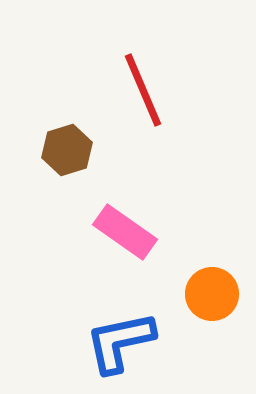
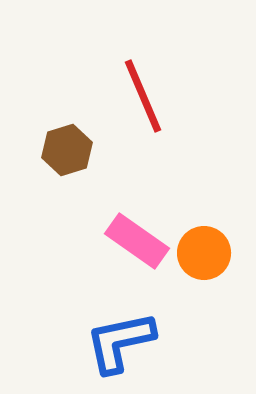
red line: moved 6 px down
pink rectangle: moved 12 px right, 9 px down
orange circle: moved 8 px left, 41 px up
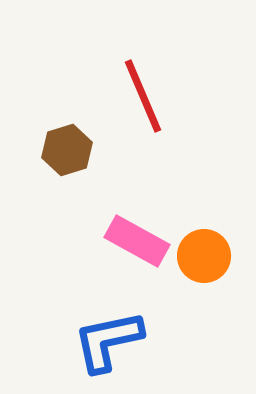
pink rectangle: rotated 6 degrees counterclockwise
orange circle: moved 3 px down
blue L-shape: moved 12 px left, 1 px up
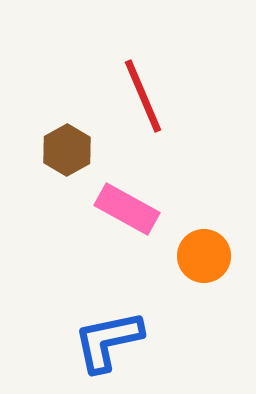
brown hexagon: rotated 12 degrees counterclockwise
pink rectangle: moved 10 px left, 32 px up
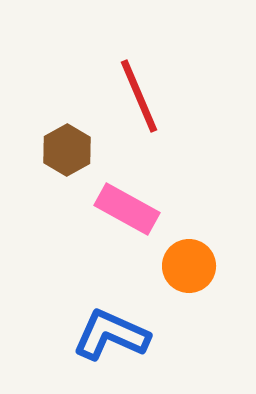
red line: moved 4 px left
orange circle: moved 15 px left, 10 px down
blue L-shape: moved 3 px right, 6 px up; rotated 36 degrees clockwise
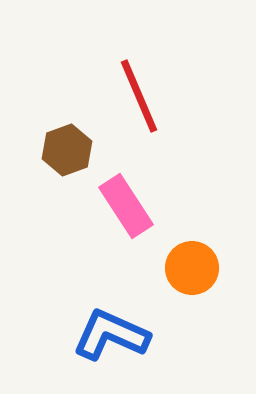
brown hexagon: rotated 9 degrees clockwise
pink rectangle: moved 1 px left, 3 px up; rotated 28 degrees clockwise
orange circle: moved 3 px right, 2 px down
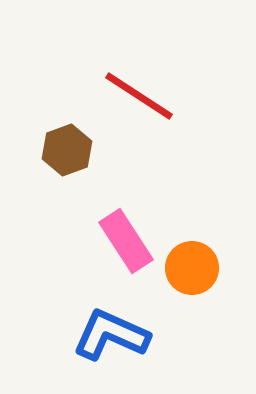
red line: rotated 34 degrees counterclockwise
pink rectangle: moved 35 px down
